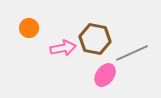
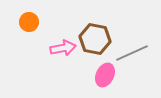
orange circle: moved 6 px up
pink ellipse: rotated 10 degrees counterclockwise
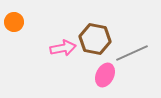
orange circle: moved 15 px left
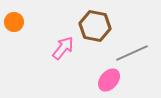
brown hexagon: moved 13 px up
pink arrow: rotated 40 degrees counterclockwise
pink ellipse: moved 4 px right, 5 px down; rotated 15 degrees clockwise
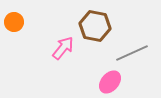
pink ellipse: moved 1 px right, 2 px down
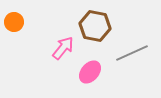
pink ellipse: moved 20 px left, 10 px up
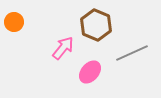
brown hexagon: moved 1 px right, 1 px up; rotated 12 degrees clockwise
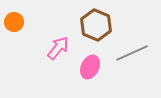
pink arrow: moved 5 px left
pink ellipse: moved 5 px up; rotated 15 degrees counterclockwise
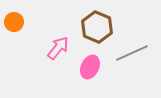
brown hexagon: moved 1 px right, 2 px down
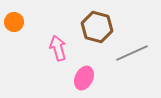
brown hexagon: rotated 8 degrees counterclockwise
pink arrow: rotated 55 degrees counterclockwise
pink ellipse: moved 6 px left, 11 px down
